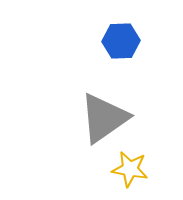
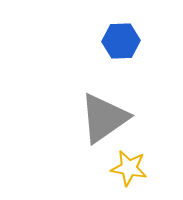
yellow star: moved 1 px left, 1 px up
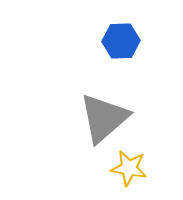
gray triangle: rotated 6 degrees counterclockwise
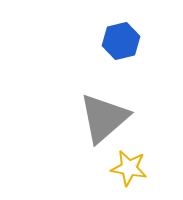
blue hexagon: rotated 12 degrees counterclockwise
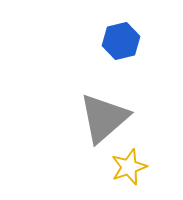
yellow star: moved 1 px up; rotated 30 degrees counterclockwise
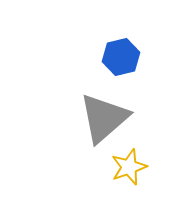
blue hexagon: moved 16 px down
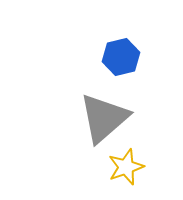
yellow star: moved 3 px left
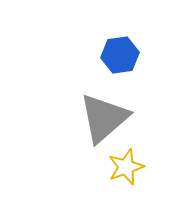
blue hexagon: moved 1 px left, 2 px up; rotated 6 degrees clockwise
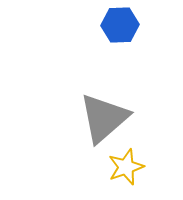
blue hexagon: moved 30 px up; rotated 6 degrees clockwise
